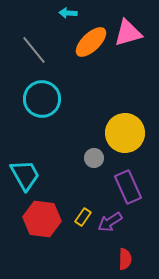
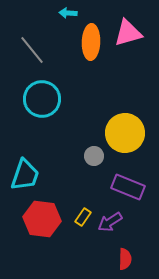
orange ellipse: rotated 44 degrees counterclockwise
gray line: moved 2 px left
gray circle: moved 2 px up
cyan trapezoid: rotated 48 degrees clockwise
purple rectangle: rotated 44 degrees counterclockwise
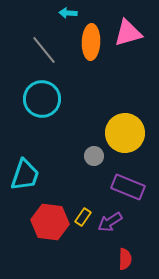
gray line: moved 12 px right
red hexagon: moved 8 px right, 3 px down
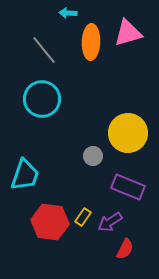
yellow circle: moved 3 px right
gray circle: moved 1 px left
red semicircle: moved 10 px up; rotated 25 degrees clockwise
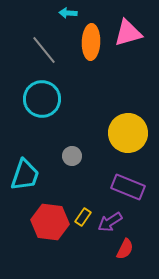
gray circle: moved 21 px left
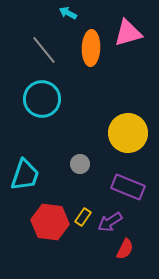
cyan arrow: rotated 24 degrees clockwise
orange ellipse: moved 6 px down
gray circle: moved 8 px right, 8 px down
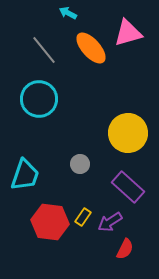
orange ellipse: rotated 44 degrees counterclockwise
cyan circle: moved 3 px left
purple rectangle: rotated 20 degrees clockwise
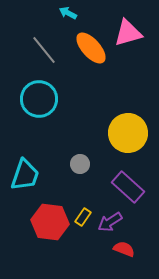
red semicircle: moved 1 px left; rotated 95 degrees counterclockwise
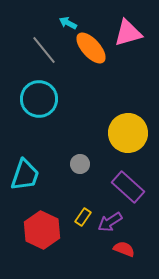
cyan arrow: moved 10 px down
red hexagon: moved 8 px left, 8 px down; rotated 18 degrees clockwise
